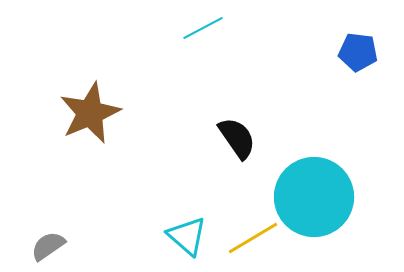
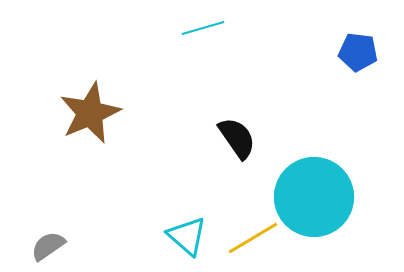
cyan line: rotated 12 degrees clockwise
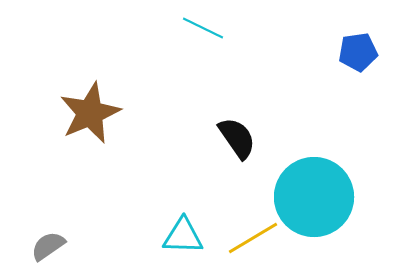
cyan line: rotated 42 degrees clockwise
blue pentagon: rotated 15 degrees counterclockwise
cyan triangle: moved 4 px left; rotated 39 degrees counterclockwise
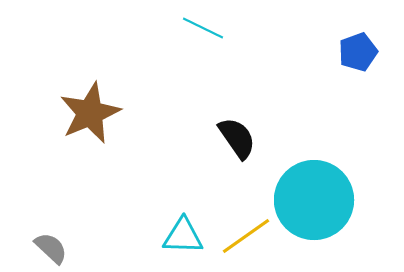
blue pentagon: rotated 12 degrees counterclockwise
cyan circle: moved 3 px down
yellow line: moved 7 px left, 2 px up; rotated 4 degrees counterclockwise
gray semicircle: moved 3 px right, 2 px down; rotated 78 degrees clockwise
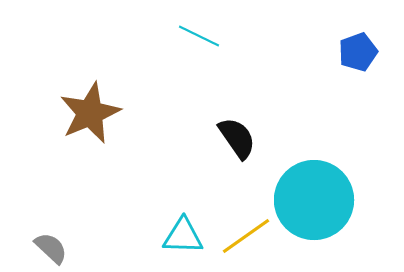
cyan line: moved 4 px left, 8 px down
